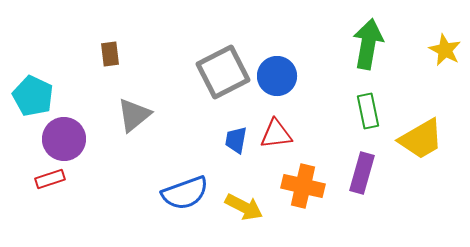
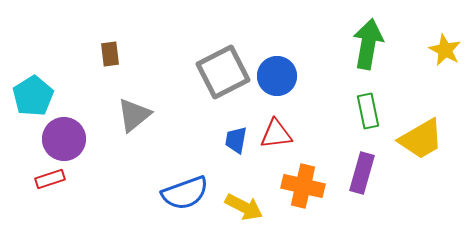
cyan pentagon: rotated 15 degrees clockwise
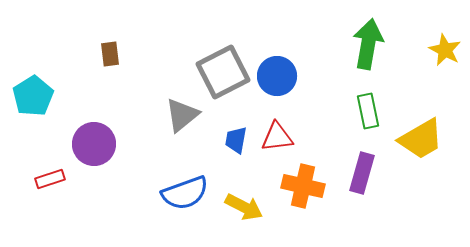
gray triangle: moved 48 px right
red triangle: moved 1 px right, 3 px down
purple circle: moved 30 px right, 5 px down
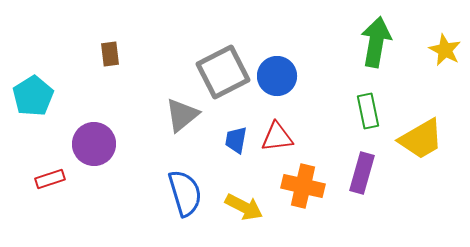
green arrow: moved 8 px right, 2 px up
blue semicircle: rotated 87 degrees counterclockwise
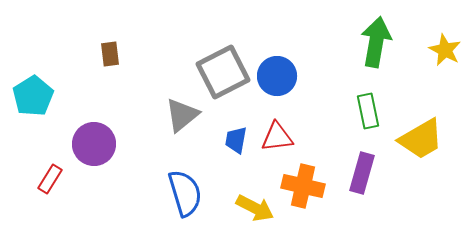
red rectangle: rotated 40 degrees counterclockwise
yellow arrow: moved 11 px right, 1 px down
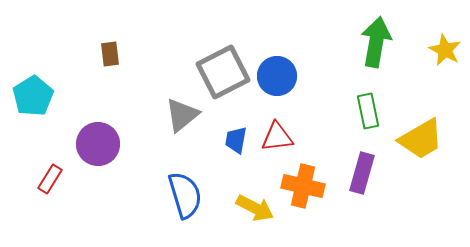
purple circle: moved 4 px right
blue semicircle: moved 2 px down
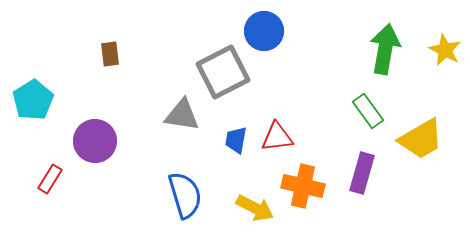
green arrow: moved 9 px right, 7 px down
blue circle: moved 13 px left, 45 px up
cyan pentagon: moved 4 px down
green rectangle: rotated 24 degrees counterclockwise
gray triangle: rotated 48 degrees clockwise
purple circle: moved 3 px left, 3 px up
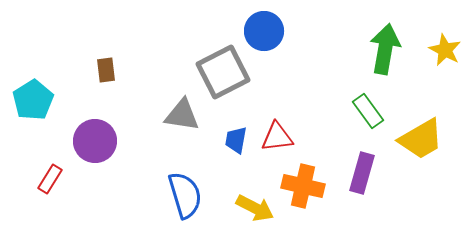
brown rectangle: moved 4 px left, 16 px down
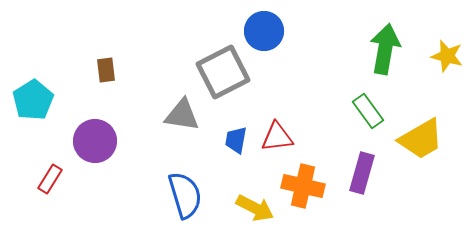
yellow star: moved 2 px right, 6 px down; rotated 12 degrees counterclockwise
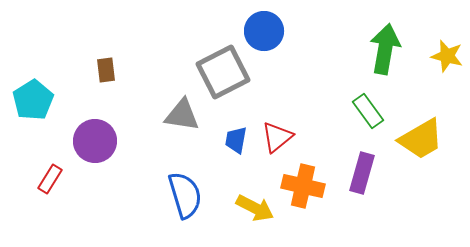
red triangle: rotated 32 degrees counterclockwise
